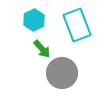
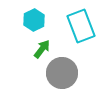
cyan rectangle: moved 4 px right, 1 px down
green arrow: rotated 102 degrees counterclockwise
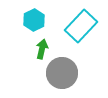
cyan rectangle: rotated 64 degrees clockwise
green arrow: rotated 24 degrees counterclockwise
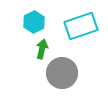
cyan hexagon: moved 2 px down
cyan rectangle: rotated 28 degrees clockwise
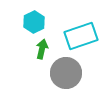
cyan rectangle: moved 10 px down
gray circle: moved 4 px right
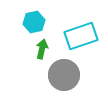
cyan hexagon: rotated 15 degrees clockwise
gray circle: moved 2 px left, 2 px down
